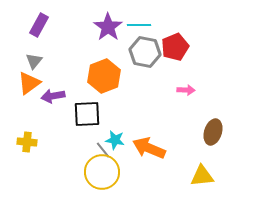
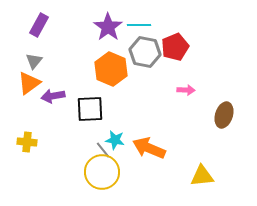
orange hexagon: moved 7 px right, 7 px up; rotated 16 degrees counterclockwise
black square: moved 3 px right, 5 px up
brown ellipse: moved 11 px right, 17 px up
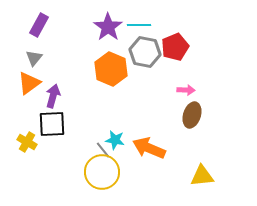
gray triangle: moved 3 px up
purple arrow: rotated 115 degrees clockwise
black square: moved 38 px left, 15 px down
brown ellipse: moved 32 px left
yellow cross: rotated 24 degrees clockwise
